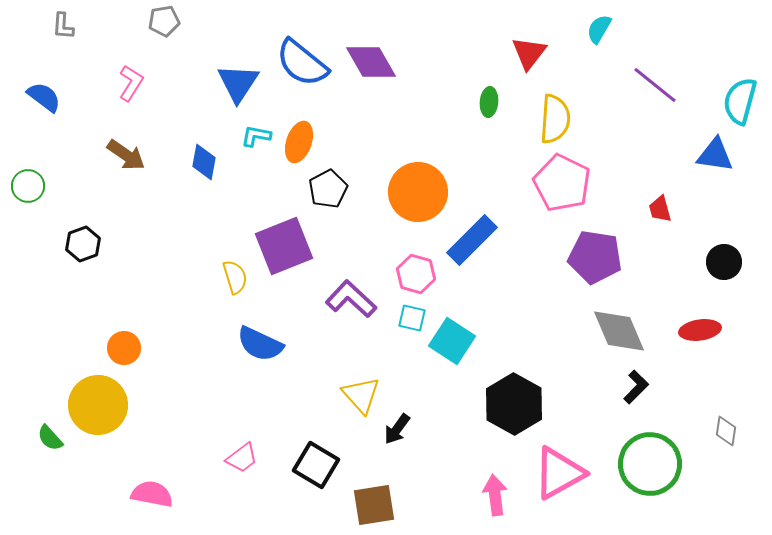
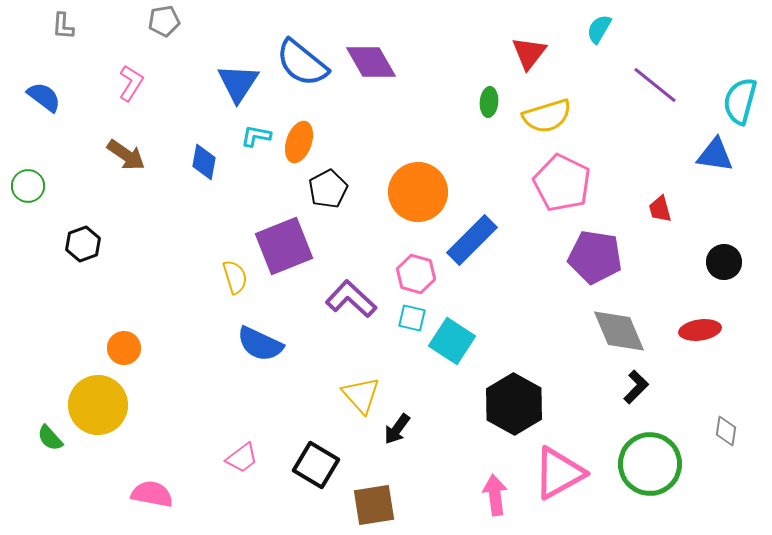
yellow semicircle at (555, 119): moved 8 px left, 3 px up; rotated 69 degrees clockwise
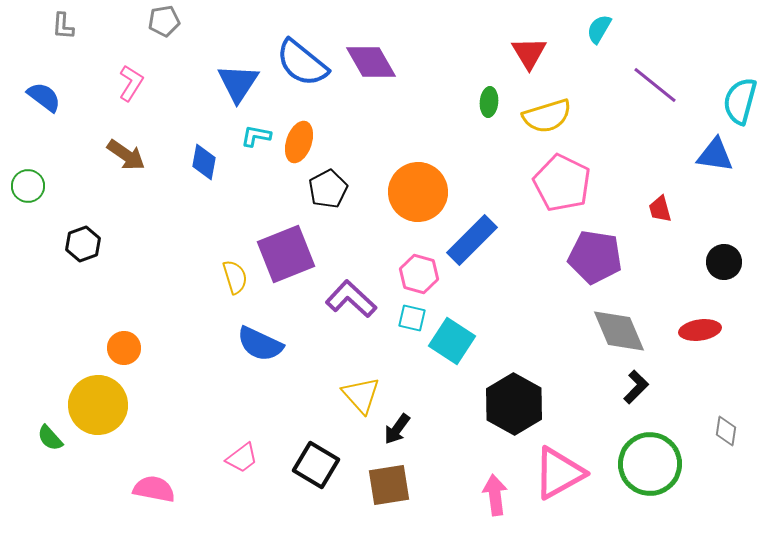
red triangle at (529, 53): rotated 9 degrees counterclockwise
purple square at (284, 246): moved 2 px right, 8 px down
pink hexagon at (416, 274): moved 3 px right
pink semicircle at (152, 494): moved 2 px right, 5 px up
brown square at (374, 505): moved 15 px right, 20 px up
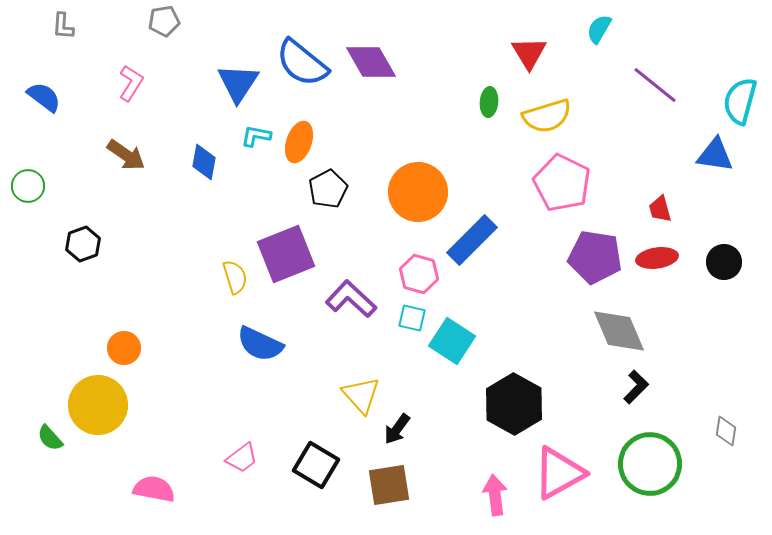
red ellipse at (700, 330): moved 43 px left, 72 px up
